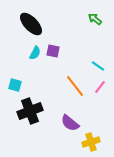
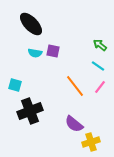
green arrow: moved 5 px right, 26 px down
cyan semicircle: rotated 72 degrees clockwise
purple semicircle: moved 4 px right, 1 px down
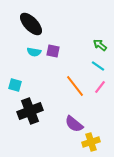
cyan semicircle: moved 1 px left, 1 px up
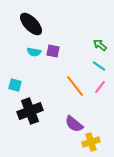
cyan line: moved 1 px right
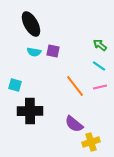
black ellipse: rotated 15 degrees clockwise
pink line: rotated 40 degrees clockwise
black cross: rotated 20 degrees clockwise
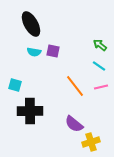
pink line: moved 1 px right
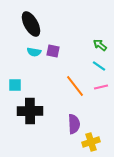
cyan square: rotated 16 degrees counterclockwise
purple semicircle: rotated 132 degrees counterclockwise
